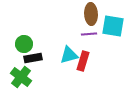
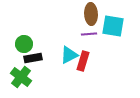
cyan triangle: rotated 12 degrees counterclockwise
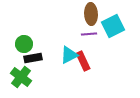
cyan square: rotated 35 degrees counterclockwise
red rectangle: rotated 42 degrees counterclockwise
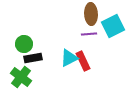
cyan triangle: moved 3 px down
